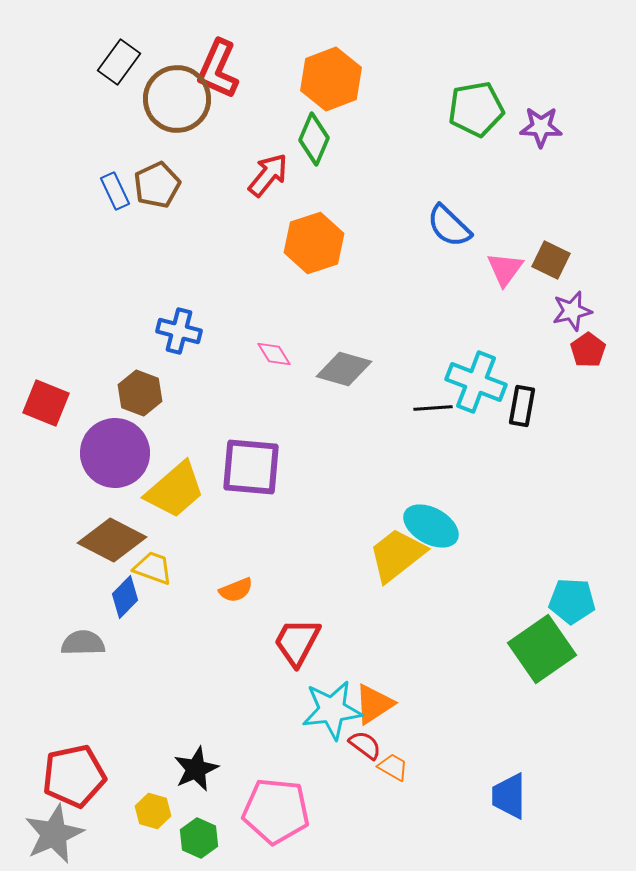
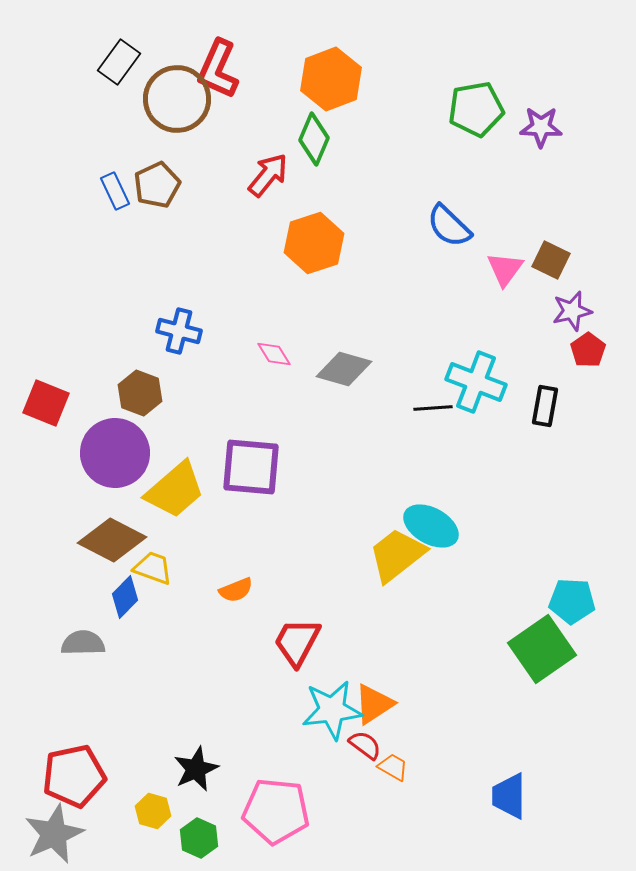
black rectangle at (522, 406): moved 23 px right
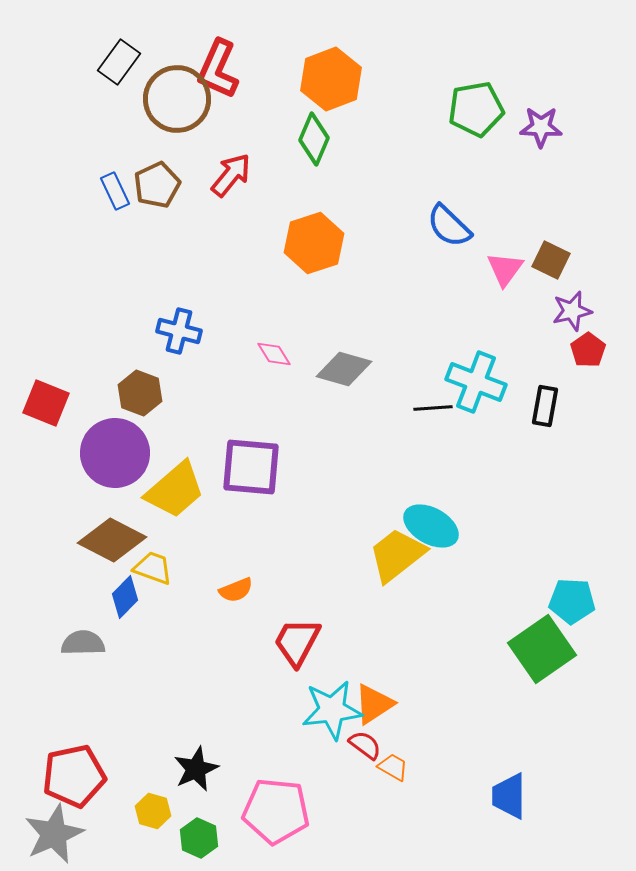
red arrow at (268, 175): moved 37 px left
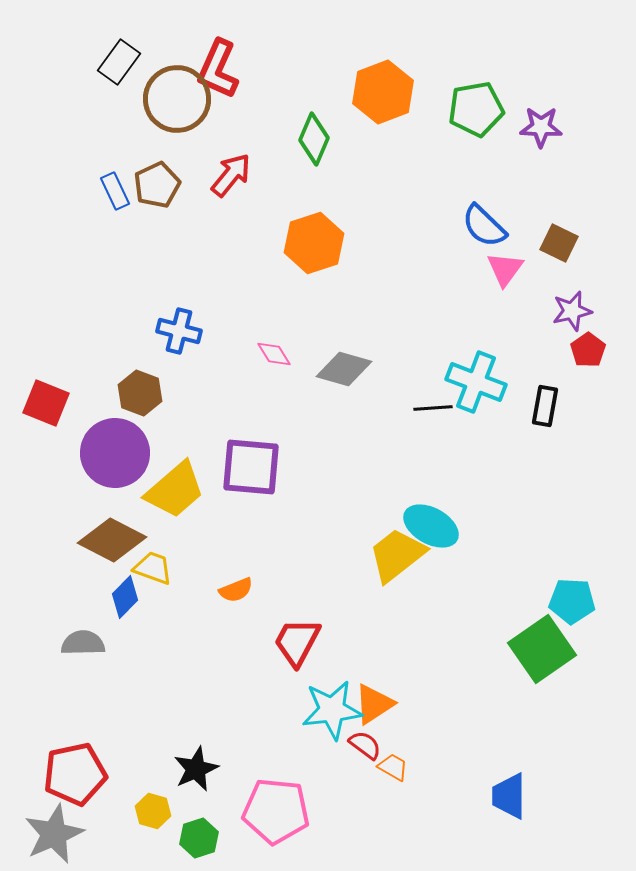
orange hexagon at (331, 79): moved 52 px right, 13 px down
blue semicircle at (449, 226): moved 35 px right
brown square at (551, 260): moved 8 px right, 17 px up
red pentagon at (74, 776): moved 1 px right, 2 px up
green hexagon at (199, 838): rotated 18 degrees clockwise
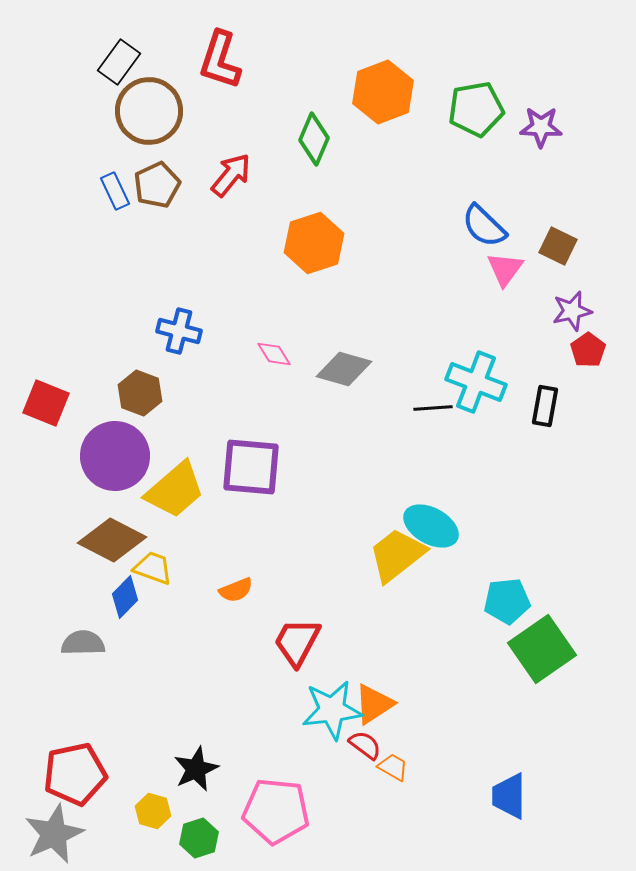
red L-shape at (218, 69): moved 2 px right, 9 px up; rotated 6 degrees counterclockwise
brown circle at (177, 99): moved 28 px left, 12 px down
brown square at (559, 243): moved 1 px left, 3 px down
purple circle at (115, 453): moved 3 px down
cyan pentagon at (572, 601): moved 65 px left; rotated 9 degrees counterclockwise
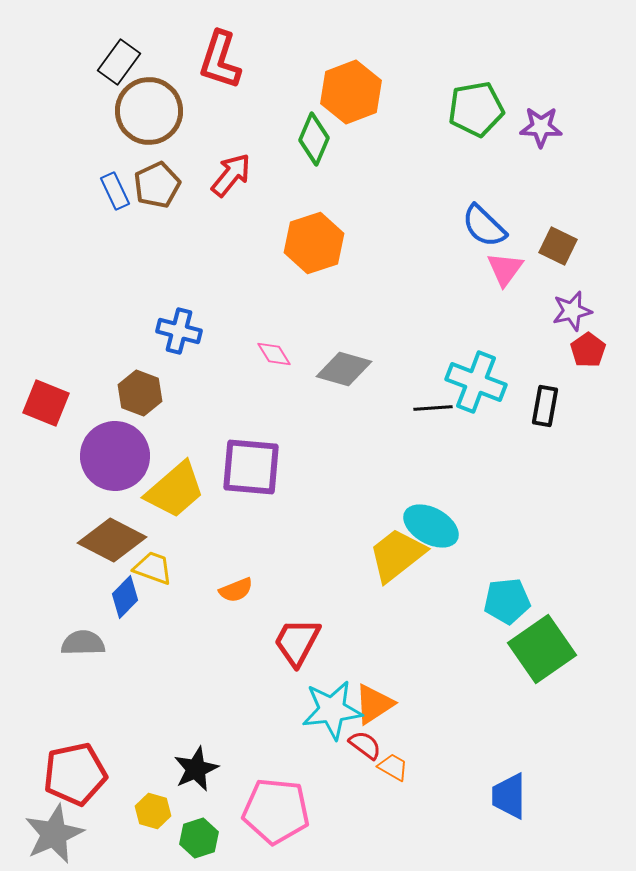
orange hexagon at (383, 92): moved 32 px left
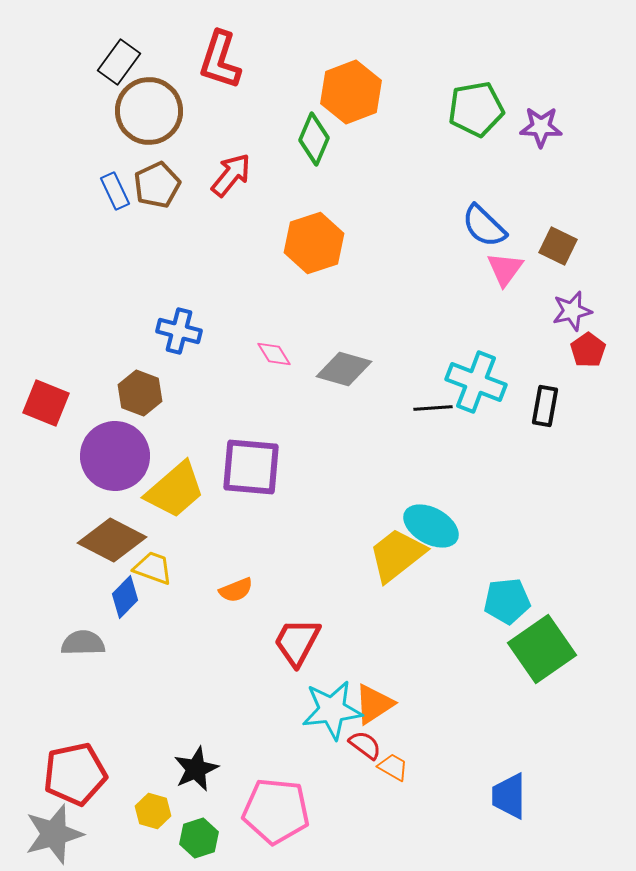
gray star at (54, 834): rotated 8 degrees clockwise
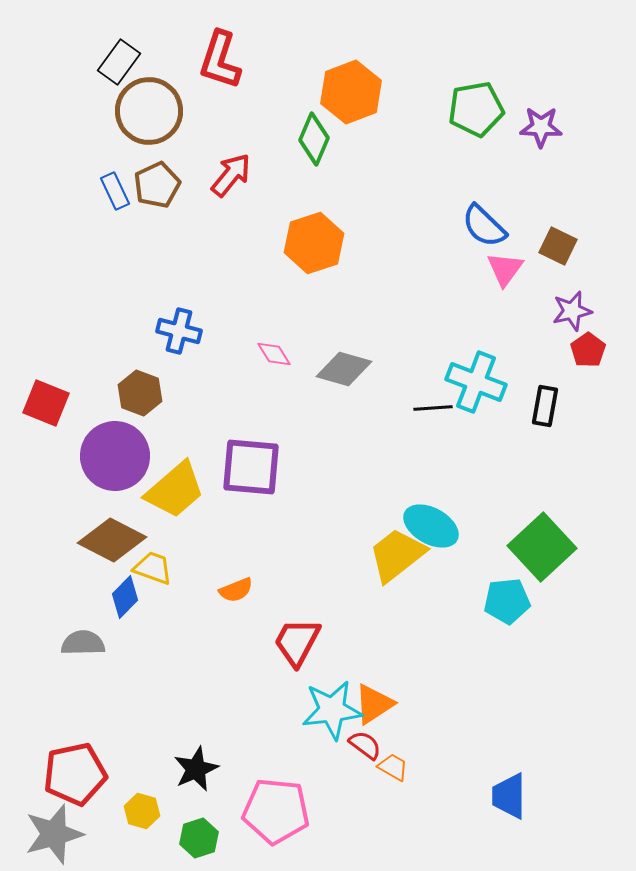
green square at (542, 649): moved 102 px up; rotated 8 degrees counterclockwise
yellow hexagon at (153, 811): moved 11 px left
